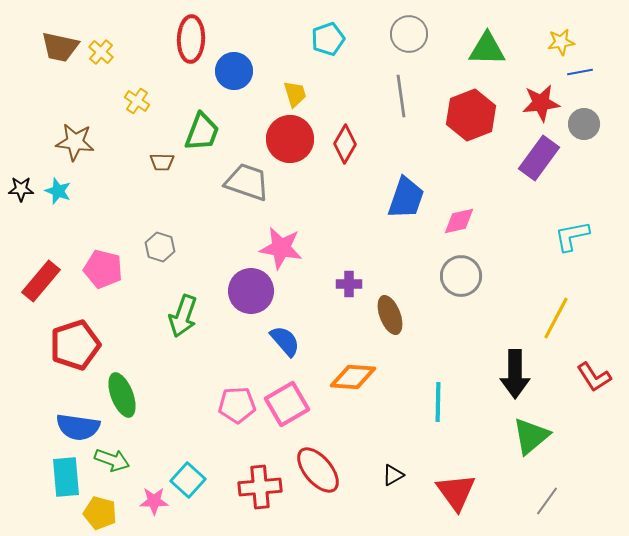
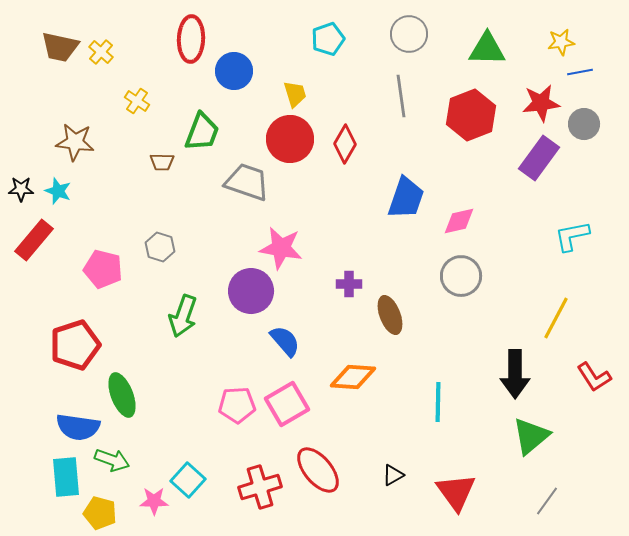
red rectangle at (41, 281): moved 7 px left, 41 px up
red cross at (260, 487): rotated 12 degrees counterclockwise
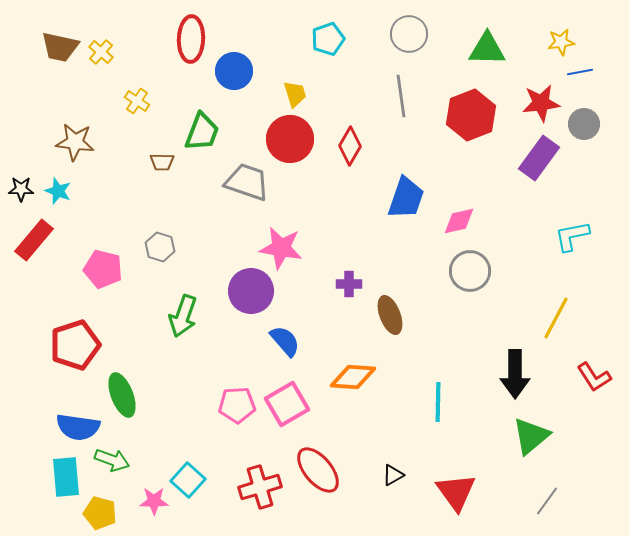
red diamond at (345, 144): moved 5 px right, 2 px down
gray circle at (461, 276): moved 9 px right, 5 px up
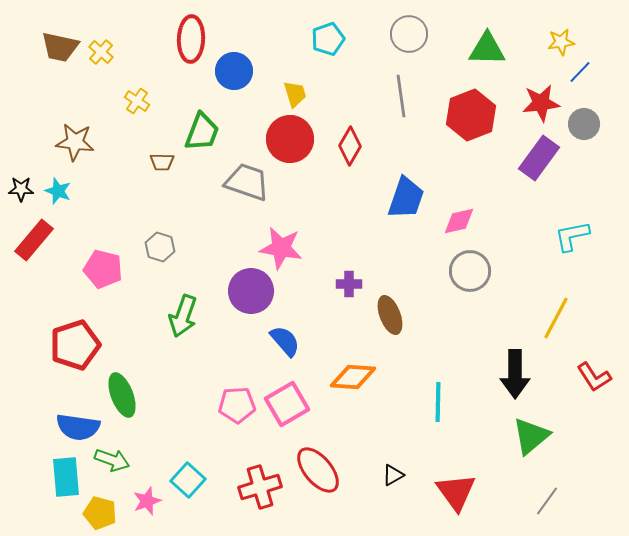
blue line at (580, 72): rotated 35 degrees counterclockwise
pink star at (154, 501): moved 7 px left; rotated 20 degrees counterclockwise
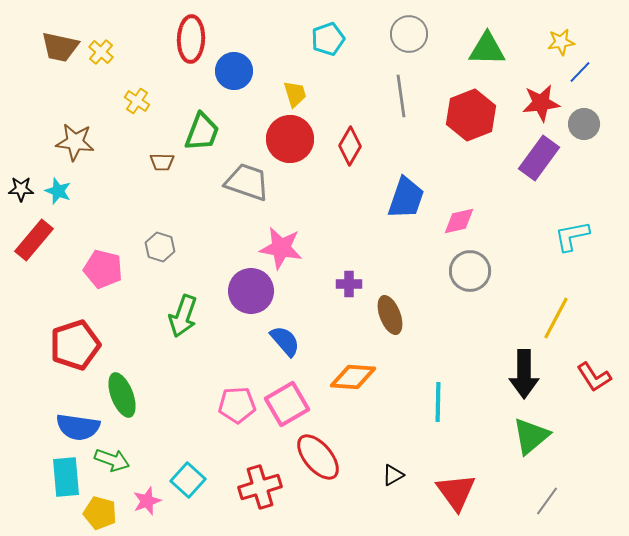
black arrow at (515, 374): moved 9 px right
red ellipse at (318, 470): moved 13 px up
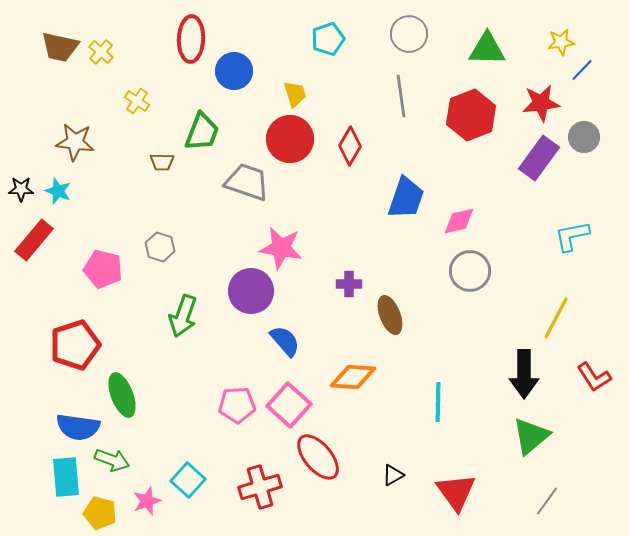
blue line at (580, 72): moved 2 px right, 2 px up
gray circle at (584, 124): moved 13 px down
pink square at (287, 404): moved 2 px right, 1 px down; rotated 18 degrees counterclockwise
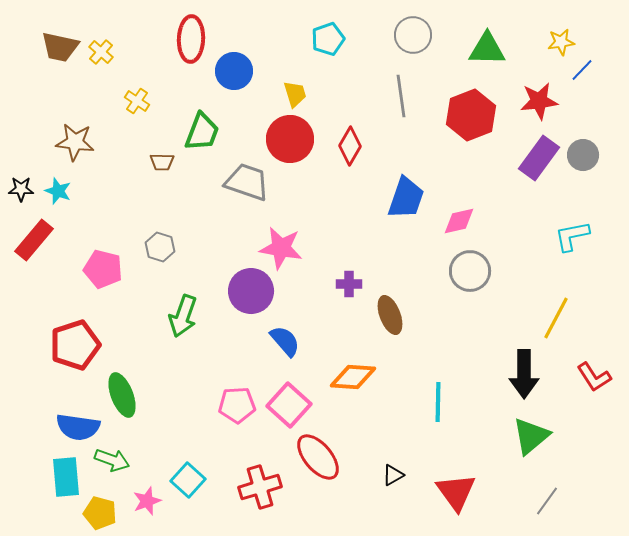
gray circle at (409, 34): moved 4 px right, 1 px down
red star at (541, 103): moved 2 px left, 2 px up
gray circle at (584, 137): moved 1 px left, 18 px down
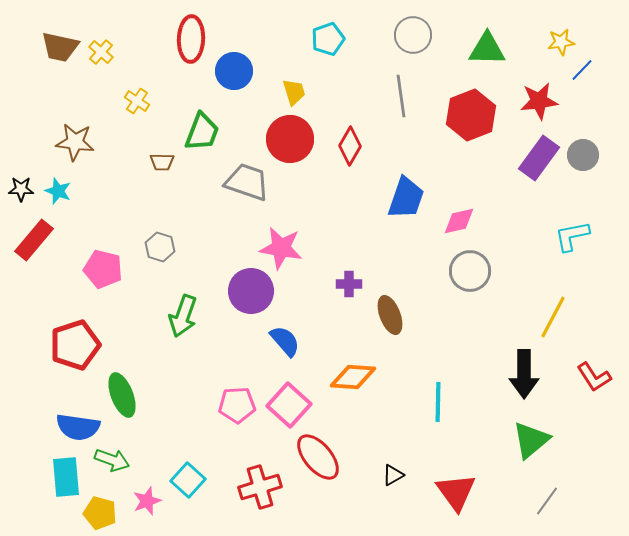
yellow trapezoid at (295, 94): moved 1 px left, 2 px up
yellow line at (556, 318): moved 3 px left, 1 px up
green triangle at (531, 436): moved 4 px down
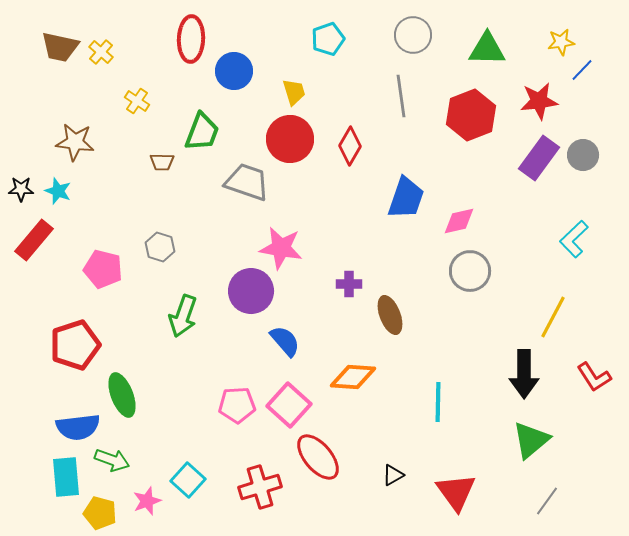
cyan L-shape at (572, 236): moved 2 px right, 3 px down; rotated 33 degrees counterclockwise
blue semicircle at (78, 427): rotated 15 degrees counterclockwise
